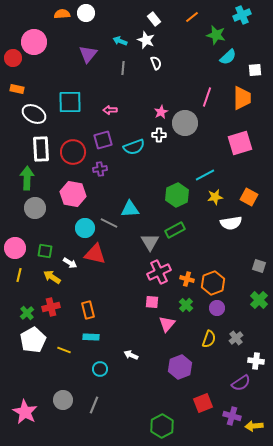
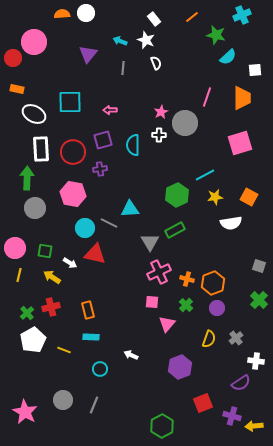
cyan semicircle at (134, 147): moved 1 px left, 2 px up; rotated 110 degrees clockwise
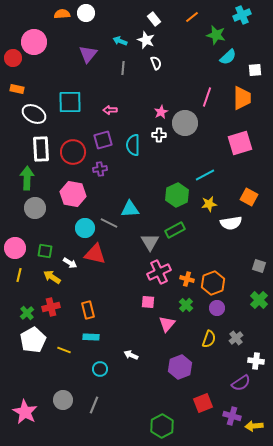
yellow star at (215, 197): moved 6 px left, 7 px down
pink square at (152, 302): moved 4 px left
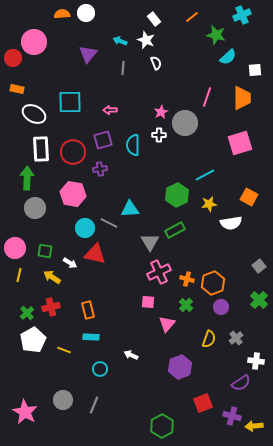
gray square at (259, 266): rotated 32 degrees clockwise
purple circle at (217, 308): moved 4 px right, 1 px up
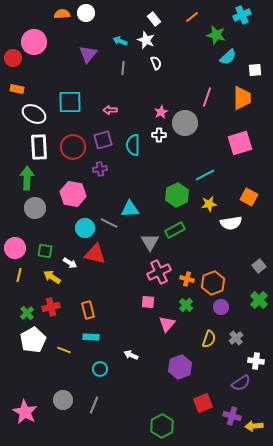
white rectangle at (41, 149): moved 2 px left, 2 px up
red circle at (73, 152): moved 5 px up
